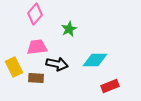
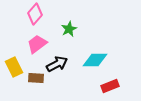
pink trapezoid: moved 3 px up; rotated 30 degrees counterclockwise
black arrow: rotated 40 degrees counterclockwise
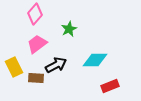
black arrow: moved 1 px left, 1 px down
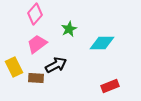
cyan diamond: moved 7 px right, 17 px up
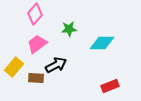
green star: rotated 21 degrees clockwise
yellow rectangle: rotated 66 degrees clockwise
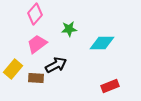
yellow rectangle: moved 1 px left, 2 px down
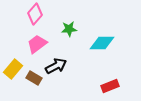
black arrow: moved 1 px down
brown rectangle: moved 2 px left; rotated 28 degrees clockwise
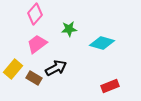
cyan diamond: rotated 15 degrees clockwise
black arrow: moved 2 px down
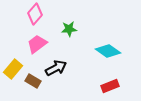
cyan diamond: moved 6 px right, 8 px down; rotated 20 degrees clockwise
brown rectangle: moved 1 px left, 3 px down
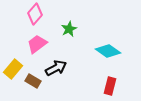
green star: rotated 21 degrees counterclockwise
red rectangle: rotated 54 degrees counterclockwise
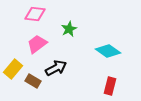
pink diamond: rotated 55 degrees clockwise
